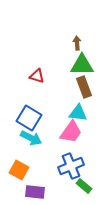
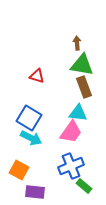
green triangle: rotated 10 degrees clockwise
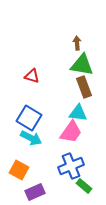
red triangle: moved 5 px left
purple rectangle: rotated 30 degrees counterclockwise
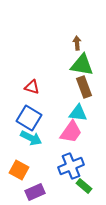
red triangle: moved 11 px down
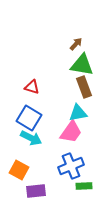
brown arrow: moved 1 px left, 1 px down; rotated 48 degrees clockwise
cyan triangle: rotated 18 degrees counterclockwise
green rectangle: rotated 42 degrees counterclockwise
purple rectangle: moved 1 px right, 1 px up; rotated 18 degrees clockwise
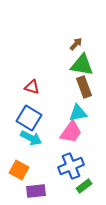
green rectangle: rotated 35 degrees counterclockwise
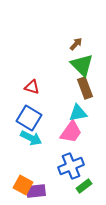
green triangle: rotated 35 degrees clockwise
brown rectangle: moved 1 px right, 1 px down
orange square: moved 4 px right, 15 px down
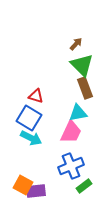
red triangle: moved 4 px right, 9 px down
pink trapezoid: rotated 10 degrees counterclockwise
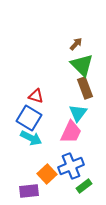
cyan triangle: rotated 42 degrees counterclockwise
orange square: moved 24 px right, 11 px up; rotated 18 degrees clockwise
purple rectangle: moved 7 px left
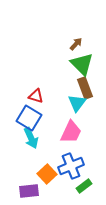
green triangle: moved 1 px up
cyan triangle: moved 1 px left, 10 px up
cyan arrow: rotated 40 degrees clockwise
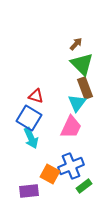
pink trapezoid: moved 5 px up
orange square: moved 3 px right; rotated 18 degrees counterclockwise
